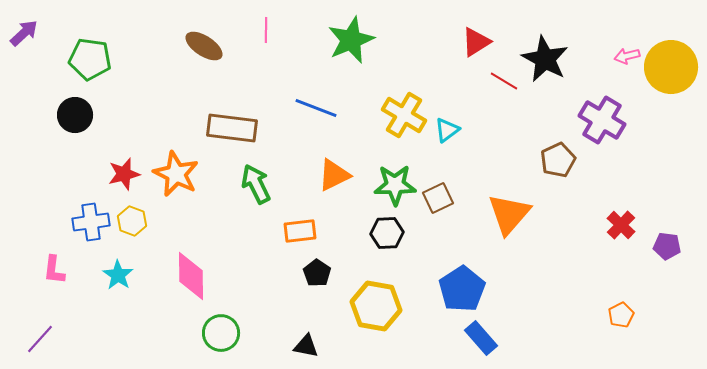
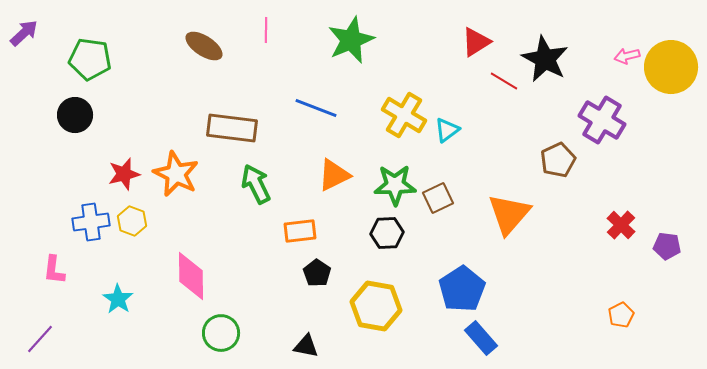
cyan star at (118, 275): moved 24 px down
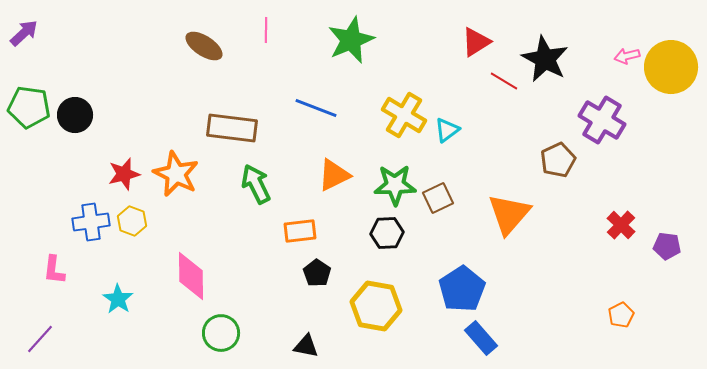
green pentagon at (90, 59): moved 61 px left, 48 px down
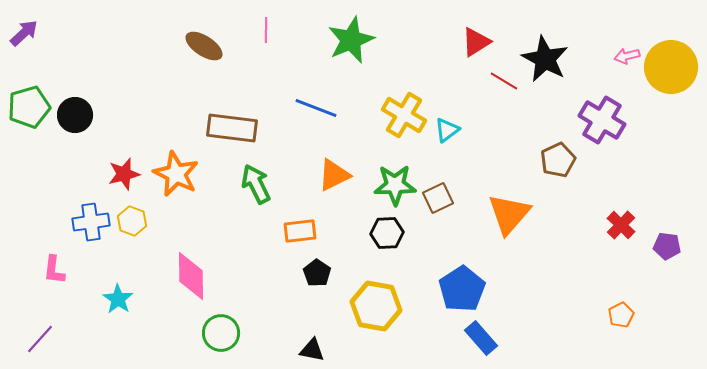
green pentagon at (29, 107): rotated 24 degrees counterclockwise
black triangle at (306, 346): moved 6 px right, 4 px down
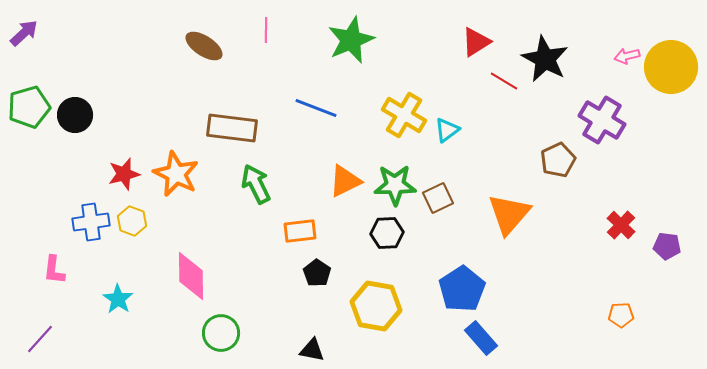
orange triangle at (334, 175): moved 11 px right, 6 px down
orange pentagon at (621, 315): rotated 25 degrees clockwise
